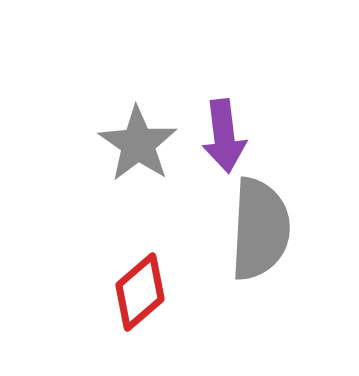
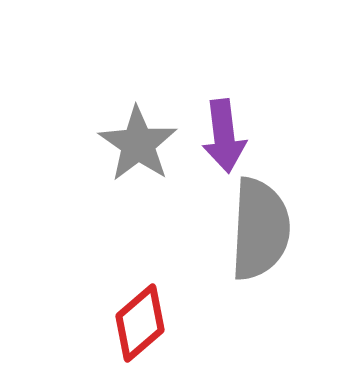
red diamond: moved 31 px down
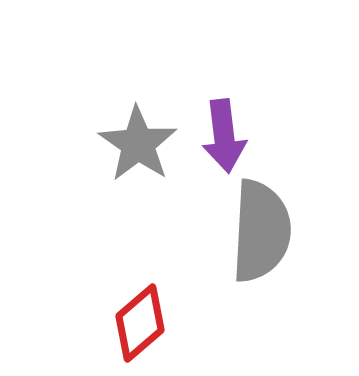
gray semicircle: moved 1 px right, 2 px down
